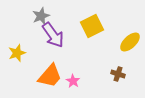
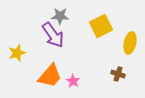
gray star: moved 19 px right; rotated 24 degrees clockwise
yellow square: moved 9 px right
yellow ellipse: moved 1 px down; rotated 35 degrees counterclockwise
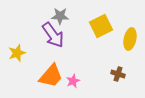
yellow ellipse: moved 4 px up
orange trapezoid: moved 1 px right
pink star: rotated 16 degrees clockwise
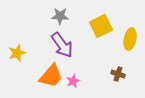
purple arrow: moved 9 px right, 10 px down
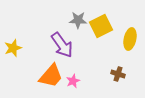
gray star: moved 18 px right, 4 px down
yellow star: moved 4 px left, 5 px up
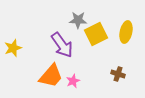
yellow square: moved 5 px left, 8 px down
yellow ellipse: moved 4 px left, 7 px up
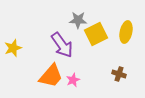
brown cross: moved 1 px right
pink star: moved 1 px up
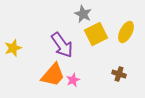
gray star: moved 5 px right, 6 px up; rotated 24 degrees clockwise
yellow ellipse: rotated 15 degrees clockwise
orange trapezoid: moved 2 px right, 1 px up
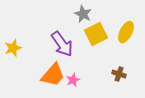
purple arrow: moved 1 px up
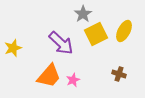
gray star: rotated 12 degrees clockwise
yellow ellipse: moved 2 px left, 1 px up
purple arrow: moved 1 px left, 1 px up; rotated 12 degrees counterclockwise
orange trapezoid: moved 4 px left, 1 px down
